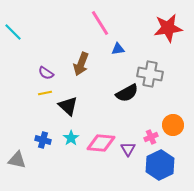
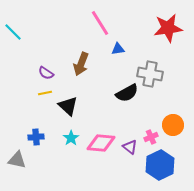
blue cross: moved 7 px left, 3 px up; rotated 21 degrees counterclockwise
purple triangle: moved 2 px right, 2 px up; rotated 21 degrees counterclockwise
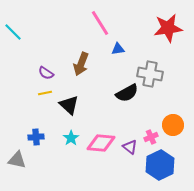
black triangle: moved 1 px right, 1 px up
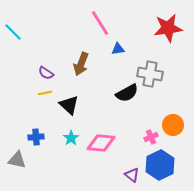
purple triangle: moved 2 px right, 28 px down
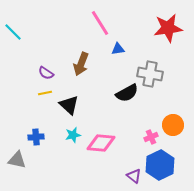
cyan star: moved 2 px right, 3 px up; rotated 21 degrees clockwise
purple triangle: moved 2 px right, 1 px down
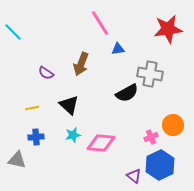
red star: moved 1 px down
yellow line: moved 13 px left, 15 px down
